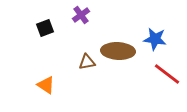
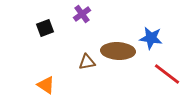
purple cross: moved 1 px right, 1 px up
blue star: moved 4 px left, 1 px up
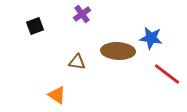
black square: moved 10 px left, 2 px up
brown triangle: moved 10 px left; rotated 18 degrees clockwise
orange triangle: moved 11 px right, 10 px down
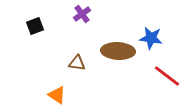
brown triangle: moved 1 px down
red line: moved 2 px down
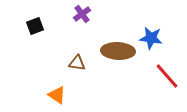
red line: rotated 12 degrees clockwise
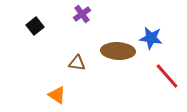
black square: rotated 18 degrees counterclockwise
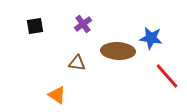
purple cross: moved 1 px right, 10 px down
black square: rotated 30 degrees clockwise
